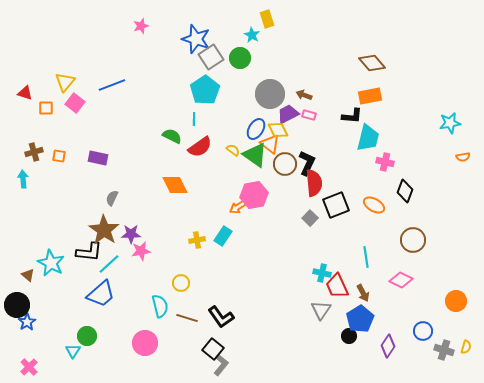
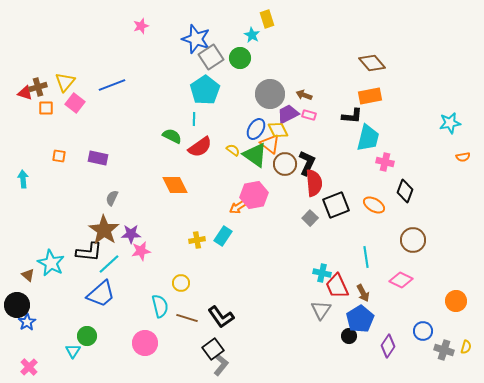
brown cross at (34, 152): moved 4 px right, 65 px up
black square at (213, 349): rotated 15 degrees clockwise
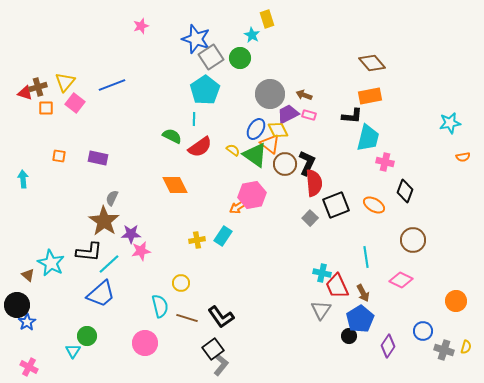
pink hexagon at (254, 195): moved 2 px left
brown star at (104, 230): moved 9 px up
pink cross at (29, 367): rotated 18 degrees counterclockwise
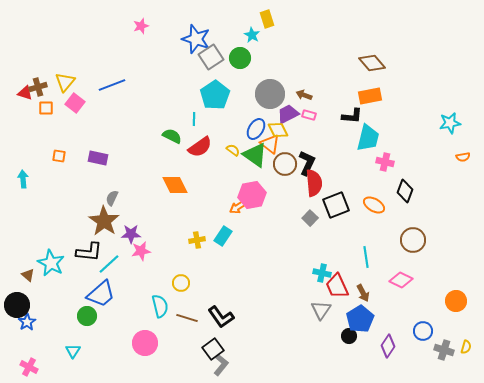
cyan pentagon at (205, 90): moved 10 px right, 5 px down
green circle at (87, 336): moved 20 px up
